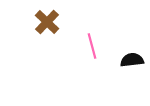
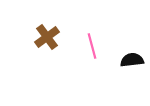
brown cross: moved 15 px down; rotated 10 degrees clockwise
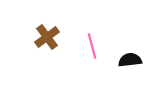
black semicircle: moved 2 px left
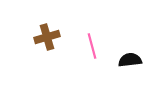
brown cross: rotated 20 degrees clockwise
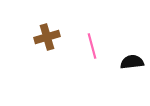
black semicircle: moved 2 px right, 2 px down
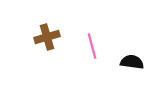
black semicircle: rotated 15 degrees clockwise
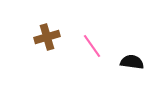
pink line: rotated 20 degrees counterclockwise
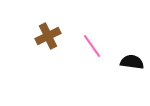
brown cross: moved 1 px right, 1 px up; rotated 10 degrees counterclockwise
